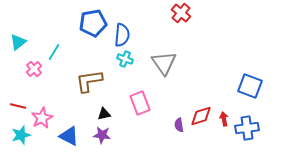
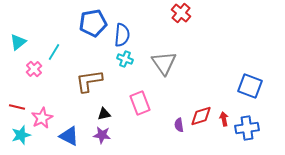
red line: moved 1 px left, 1 px down
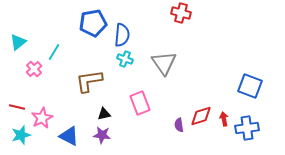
red cross: rotated 24 degrees counterclockwise
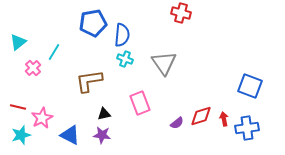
pink cross: moved 1 px left, 1 px up
red line: moved 1 px right
purple semicircle: moved 2 px left, 2 px up; rotated 120 degrees counterclockwise
blue triangle: moved 1 px right, 1 px up
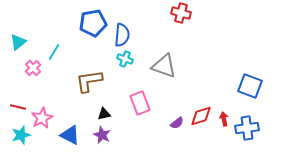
gray triangle: moved 3 px down; rotated 36 degrees counterclockwise
purple star: rotated 18 degrees clockwise
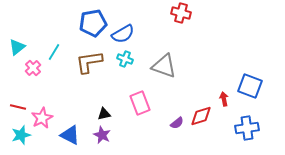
blue semicircle: moved 1 px right, 1 px up; rotated 55 degrees clockwise
cyan triangle: moved 1 px left, 5 px down
brown L-shape: moved 19 px up
red arrow: moved 20 px up
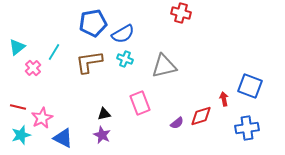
gray triangle: rotated 32 degrees counterclockwise
blue triangle: moved 7 px left, 3 px down
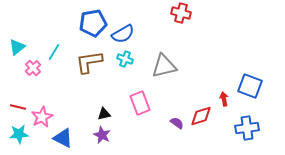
pink star: moved 1 px up
purple semicircle: rotated 104 degrees counterclockwise
cyan star: moved 2 px left, 1 px up; rotated 12 degrees clockwise
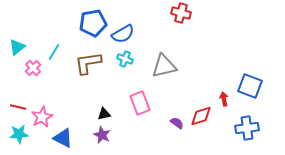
brown L-shape: moved 1 px left, 1 px down
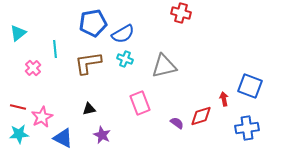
cyan triangle: moved 1 px right, 14 px up
cyan line: moved 1 px right, 3 px up; rotated 36 degrees counterclockwise
black triangle: moved 15 px left, 5 px up
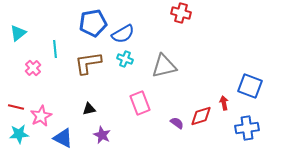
red arrow: moved 4 px down
red line: moved 2 px left
pink star: moved 1 px left, 1 px up
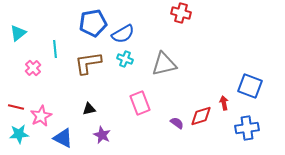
gray triangle: moved 2 px up
